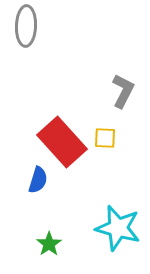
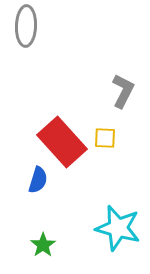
green star: moved 6 px left, 1 px down
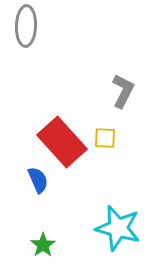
blue semicircle: rotated 40 degrees counterclockwise
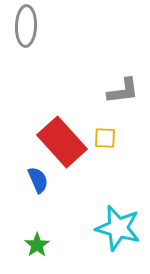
gray L-shape: rotated 56 degrees clockwise
green star: moved 6 px left
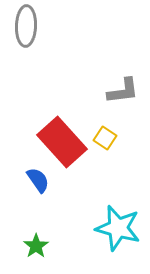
yellow square: rotated 30 degrees clockwise
blue semicircle: rotated 12 degrees counterclockwise
green star: moved 1 px left, 1 px down
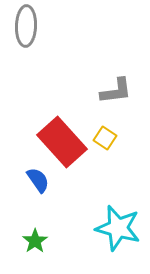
gray L-shape: moved 7 px left
green star: moved 1 px left, 5 px up
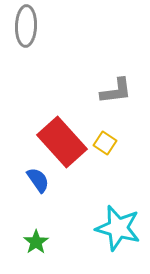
yellow square: moved 5 px down
green star: moved 1 px right, 1 px down
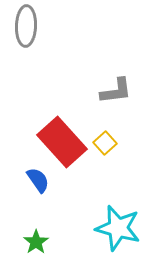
yellow square: rotated 15 degrees clockwise
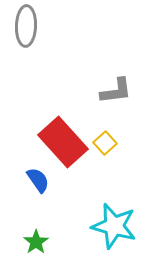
red rectangle: moved 1 px right
cyan star: moved 4 px left, 2 px up
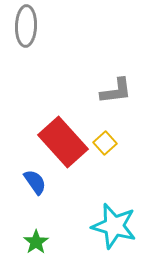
blue semicircle: moved 3 px left, 2 px down
